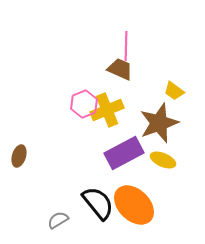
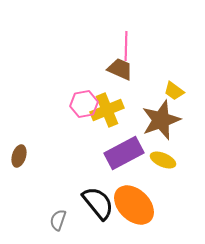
pink hexagon: rotated 12 degrees clockwise
brown star: moved 2 px right, 3 px up
gray semicircle: rotated 40 degrees counterclockwise
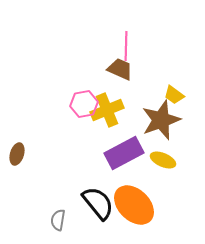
yellow trapezoid: moved 4 px down
brown ellipse: moved 2 px left, 2 px up
gray semicircle: rotated 10 degrees counterclockwise
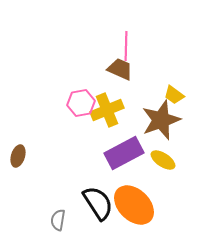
pink hexagon: moved 3 px left, 1 px up
brown ellipse: moved 1 px right, 2 px down
yellow ellipse: rotated 10 degrees clockwise
black semicircle: rotated 6 degrees clockwise
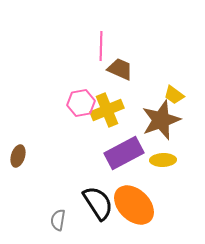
pink line: moved 25 px left
yellow ellipse: rotated 35 degrees counterclockwise
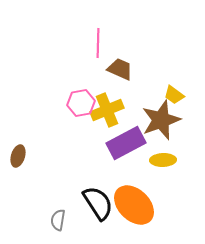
pink line: moved 3 px left, 3 px up
purple rectangle: moved 2 px right, 10 px up
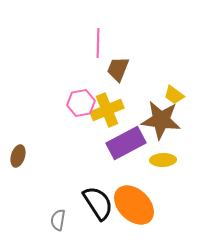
brown trapezoid: moved 2 px left; rotated 92 degrees counterclockwise
brown star: rotated 27 degrees clockwise
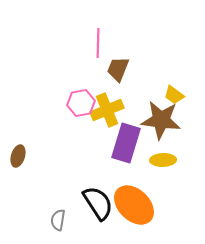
purple rectangle: rotated 45 degrees counterclockwise
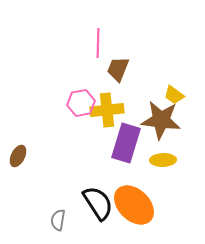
yellow cross: rotated 16 degrees clockwise
brown ellipse: rotated 10 degrees clockwise
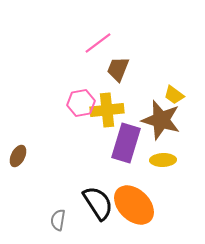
pink line: rotated 52 degrees clockwise
brown star: rotated 9 degrees clockwise
